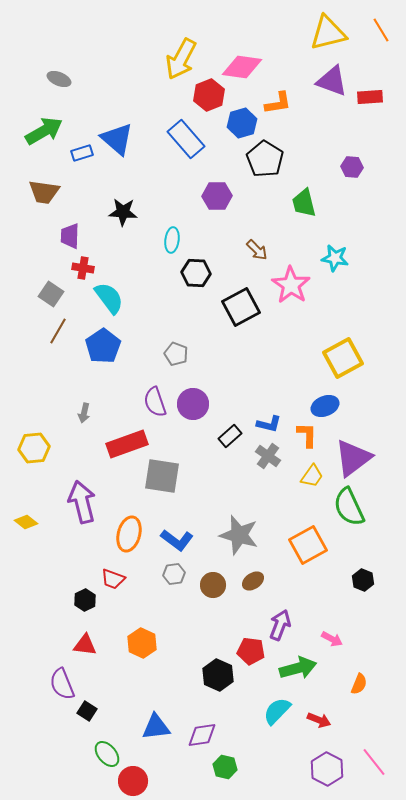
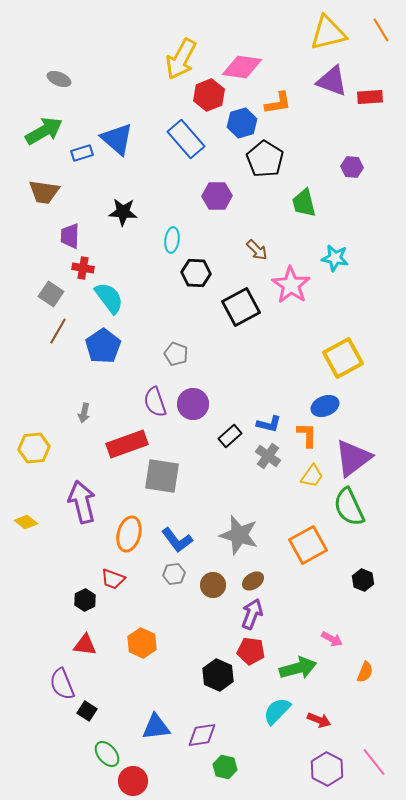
blue L-shape at (177, 540): rotated 16 degrees clockwise
purple arrow at (280, 625): moved 28 px left, 11 px up
orange semicircle at (359, 684): moved 6 px right, 12 px up
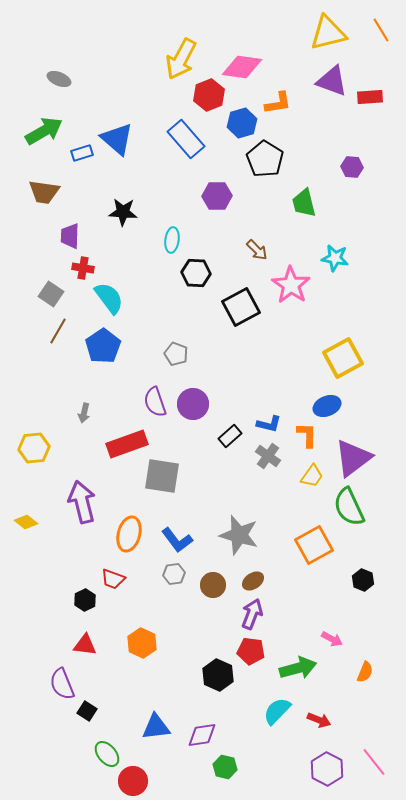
blue ellipse at (325, 406): moved 2 px right
orange square at (308, 545): moved 6 px right
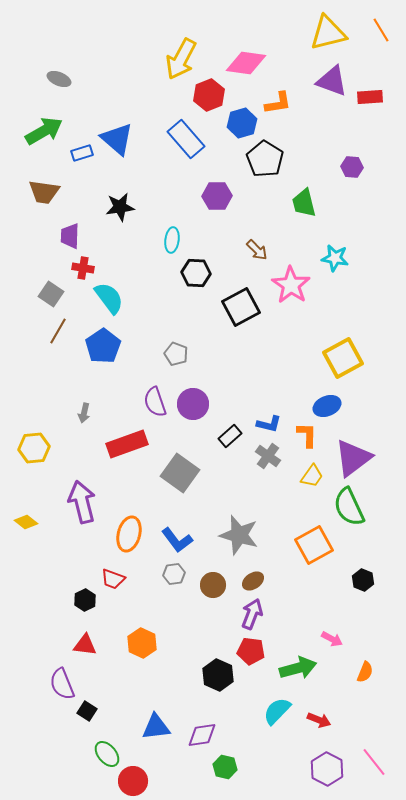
pink diamond at (242, 67): moved 4 px right, 4 px up
black star at (123, 212): moved 3 px left, 5 px up; rotated 12 degrees counterclockwise
gray square at (162, 476): moved 18 px right, 3 px up; rotated 27 degrees clockwise
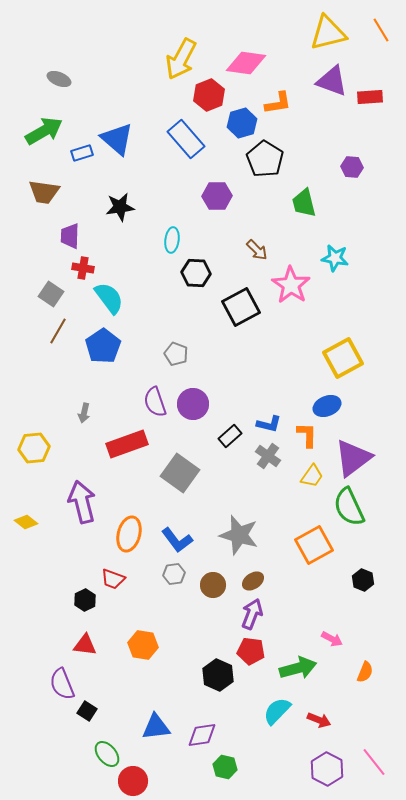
orange hexagon at (142, 643): moved 1 px right, 2 px down; rotated 16 degrees counterclockwise
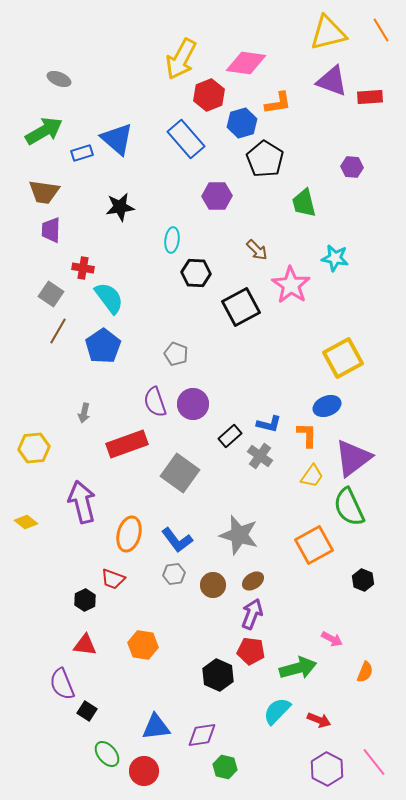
purple trapezoid at (70, 236): moved 19 px left, 6 px up
gray cross at (268, 456): moved 8 px left
red circle at (133, 781): moved 11 px right, 10 px up
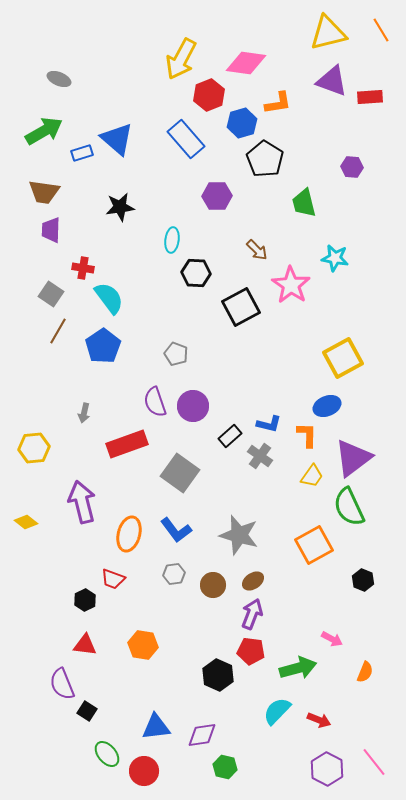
purple circle at (193, 404): moved 2 px down
blue L-shape at (177, 540): moved 1 px left, 10 px up
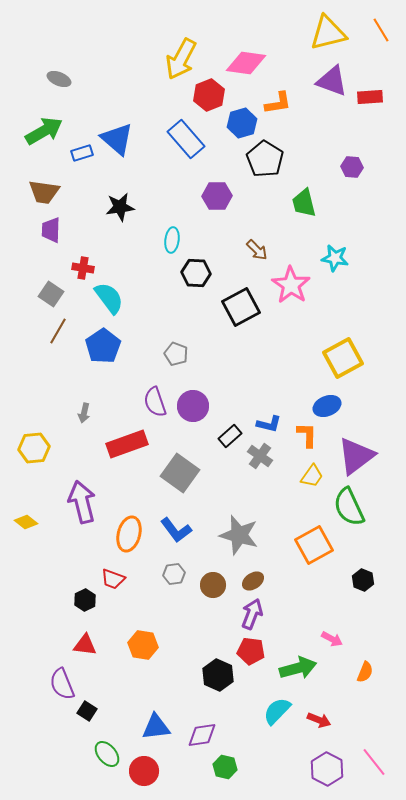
purple triangle at (353, 458): moved 3 px right, 2 px up
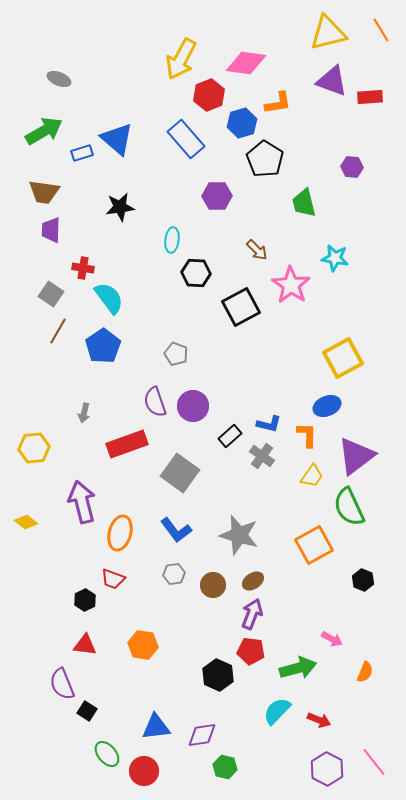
gray cross at (260, 456): moved 2 px right
orange ellipse at (129, 534): moved 9 px left, 1 px up
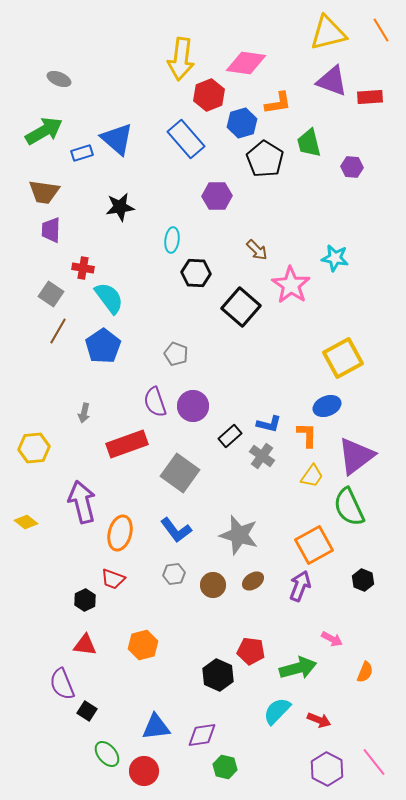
yellow arrow at (181, 59): rotated 21 degrees counterclockwise
green trapezoid at (304, 203): moved 5 px right, 60 px up
black square at (241, 307): rotated 21 degrees counterclockwise
purple arrow at (252, 614): moved 48 px right, 28 px up
orange hexagon at (143, 645): rotated 24 degrees counterclockwise
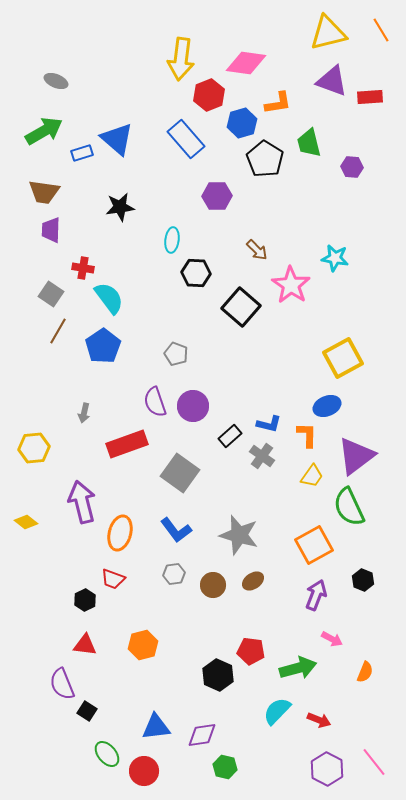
gray ellipse at (59, 79): moved 3 px left, 2 px down
purple arrow at (300, 586): moved 16 px right, 9 px down
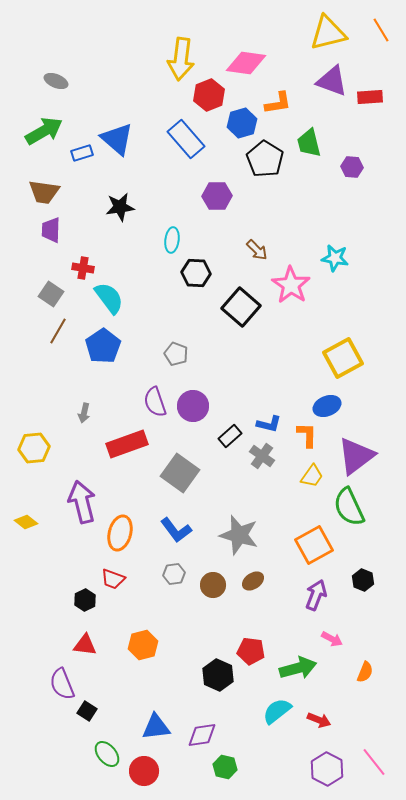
cyan semicircle at (277, 711): rotated 8 degrees clockwise
